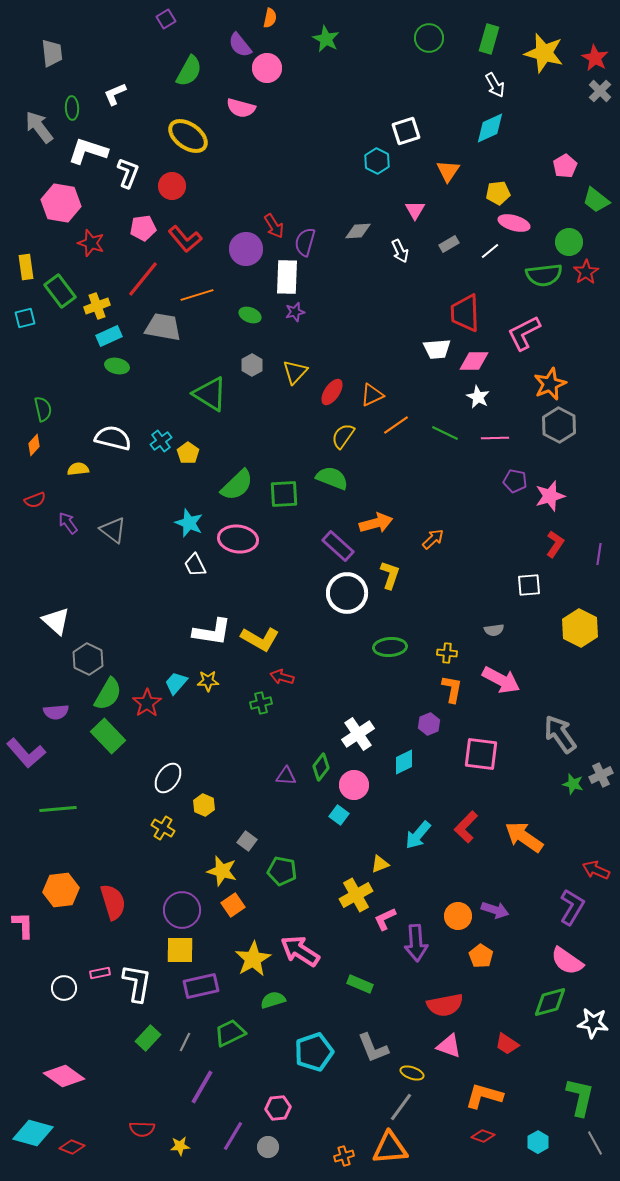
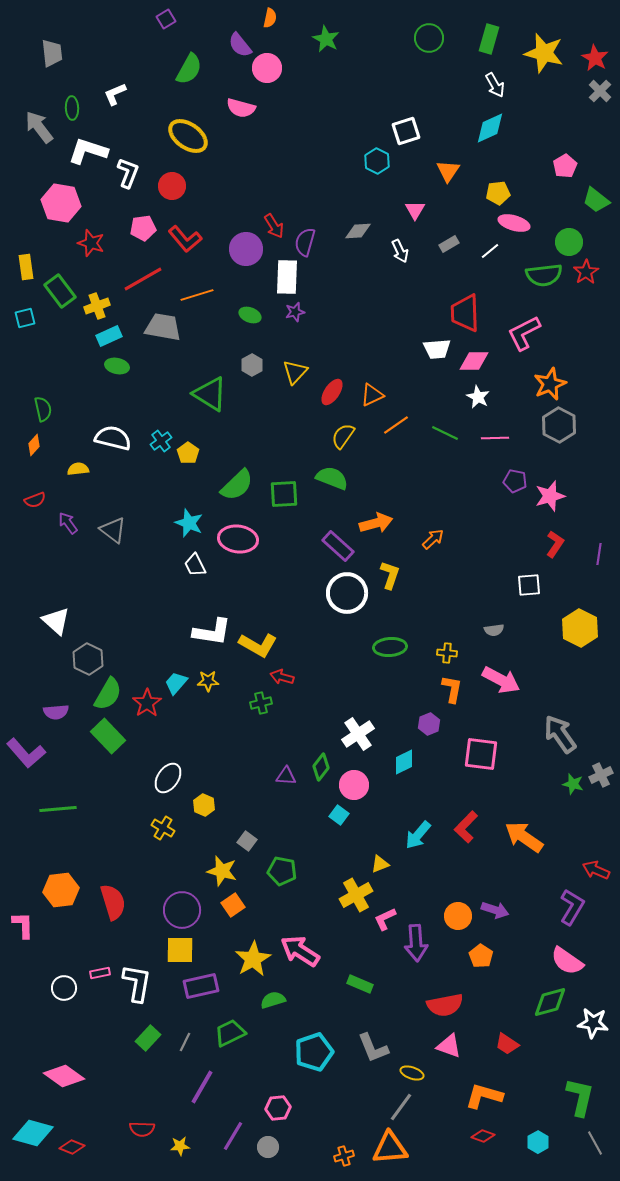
green semicircle at (189, 71): moved 2 px up
red line at (143, 279): rotated 21 degrees clockwise
yellow L-shape at (260, 639): moved 2 px left, 6 px down
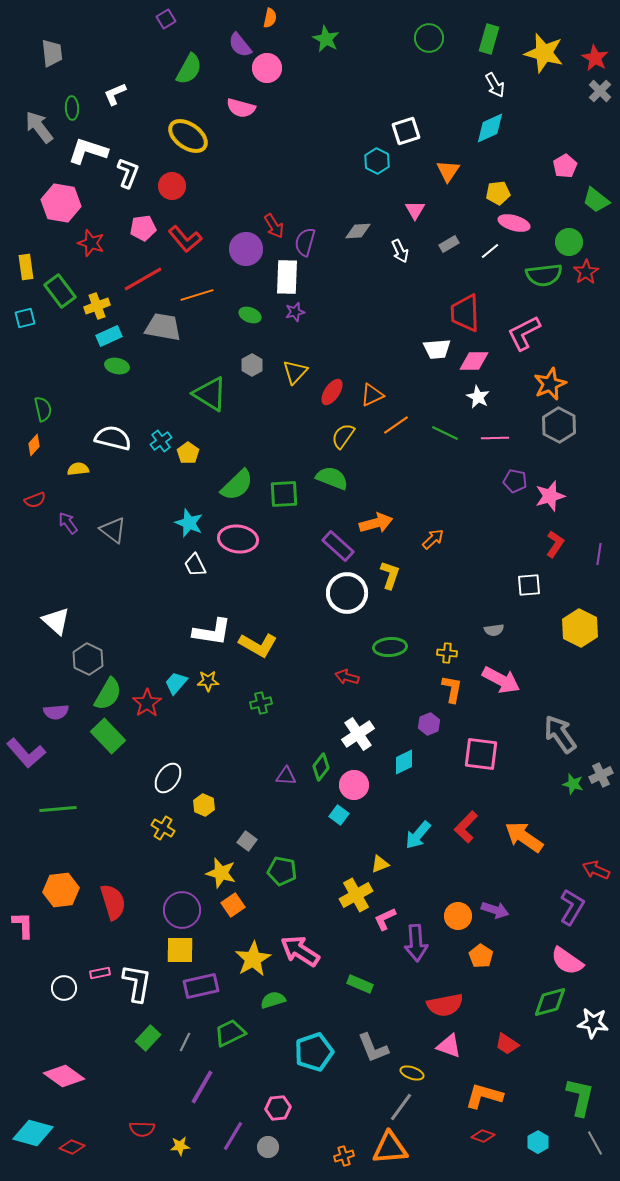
red arrow at (282, 677): moved 65 px right
yellow star at (222, 871): moved 1 px left, 2 px down
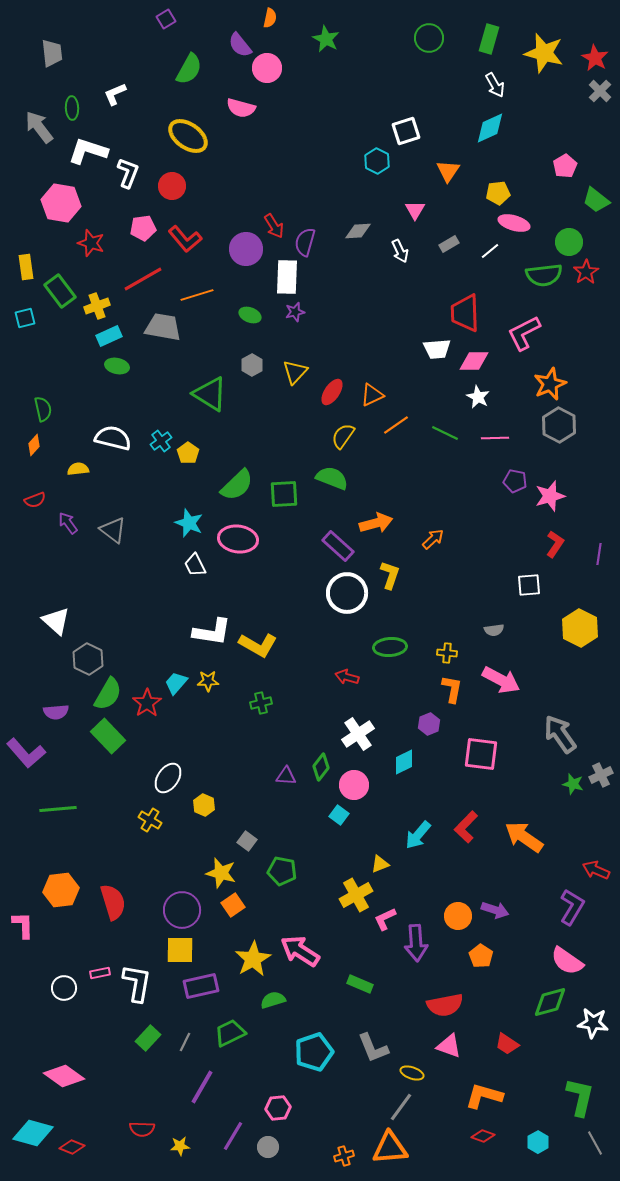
yellow cross at (163, 828): moved 13 px left, 8 px up
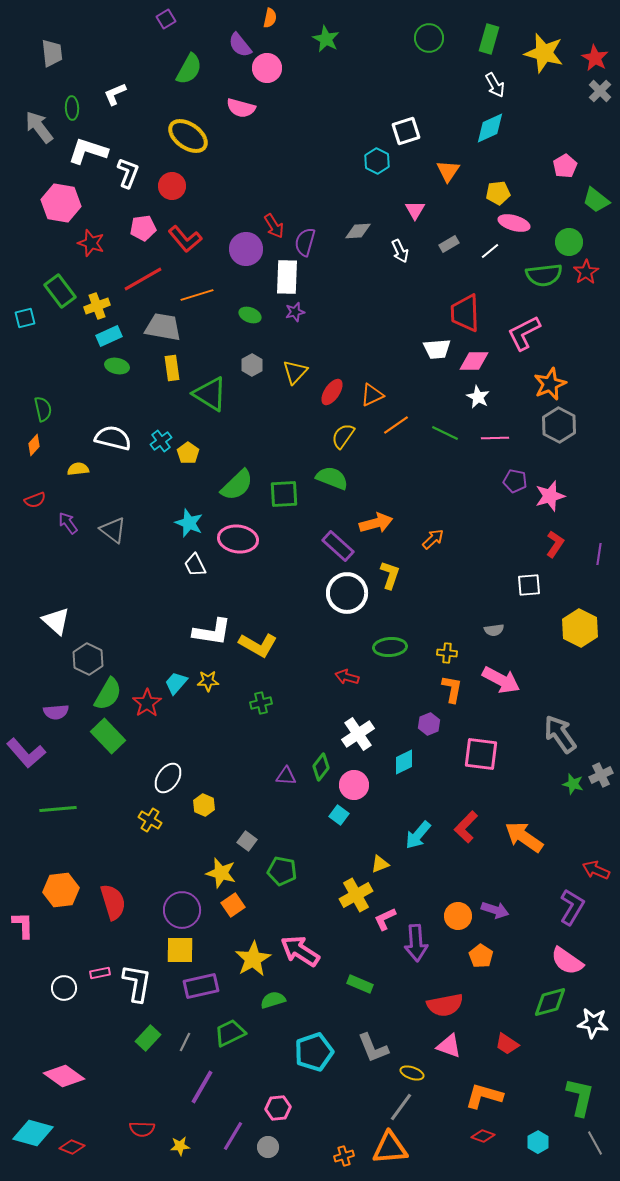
yellow rectangle at (26, 267): moved 146 px right, 101 px down
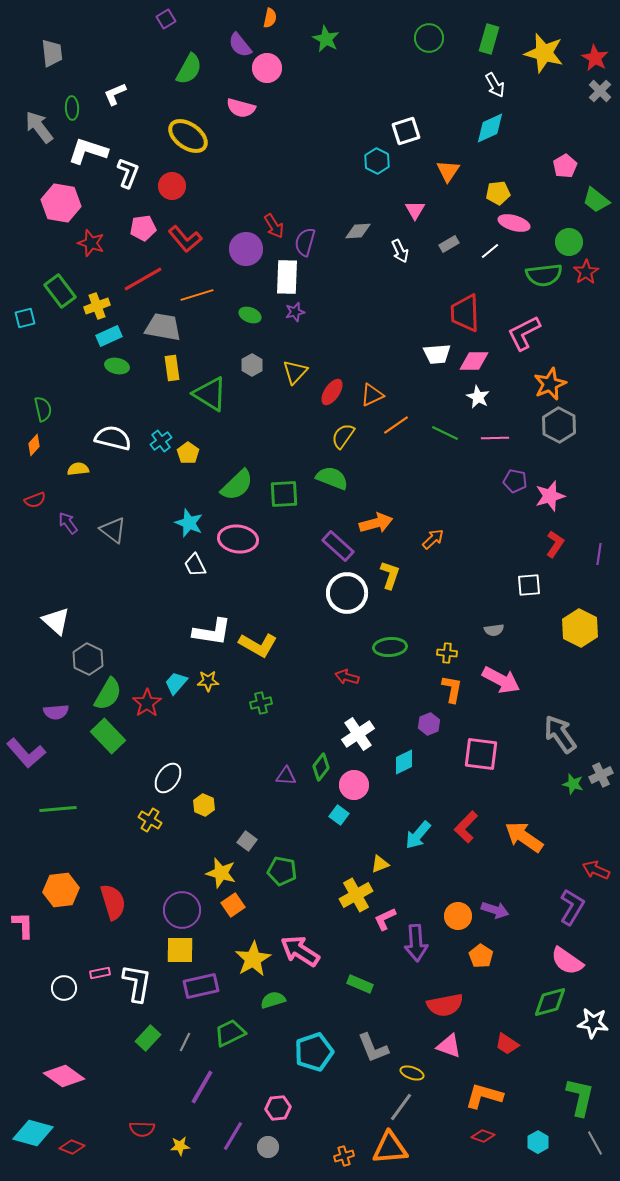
white trapezoid at (437, 349): moved 5 px down
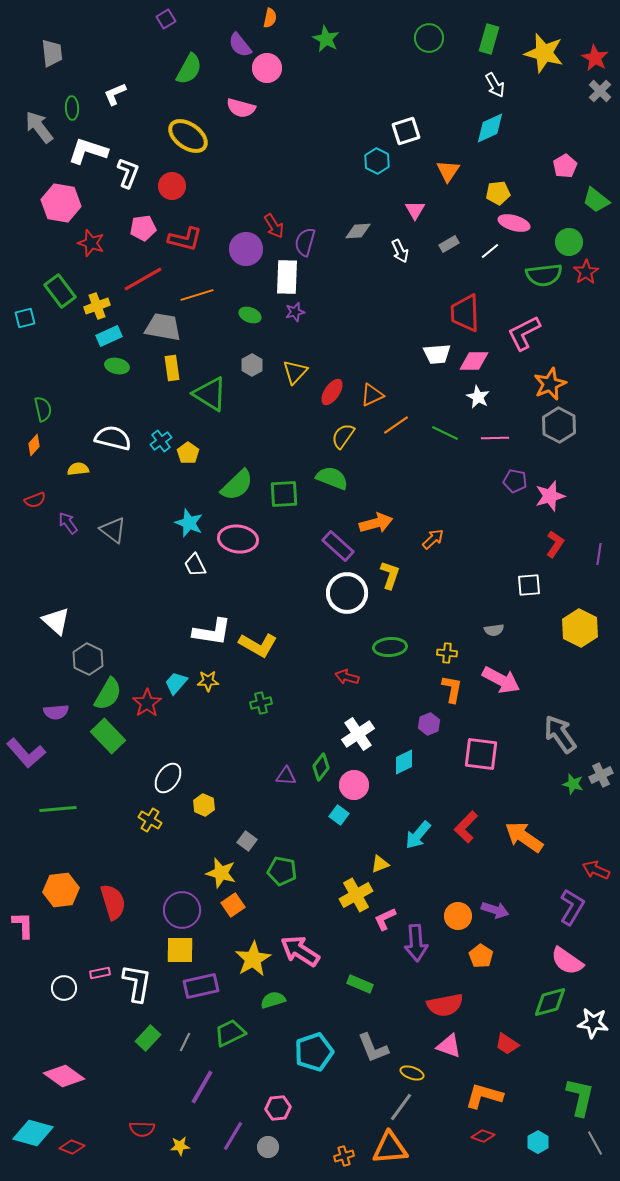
red L-shape at (185, 239): rotated 36 degrees counterclockwise
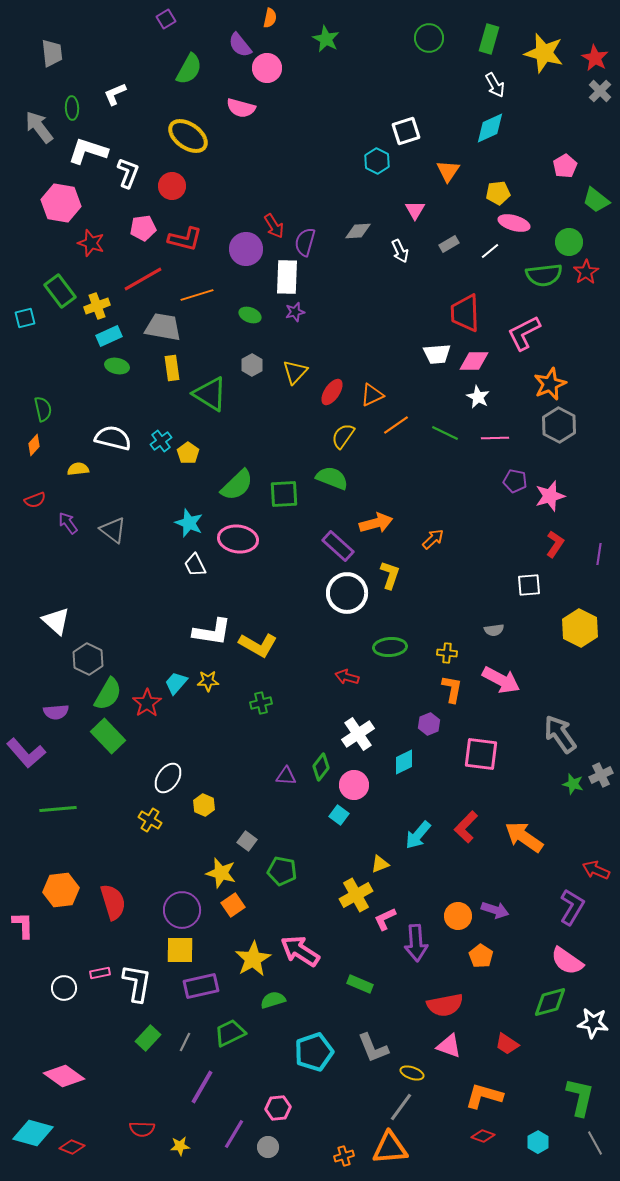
purple line at (233, 1136): moved 1 px right, 2 px up
